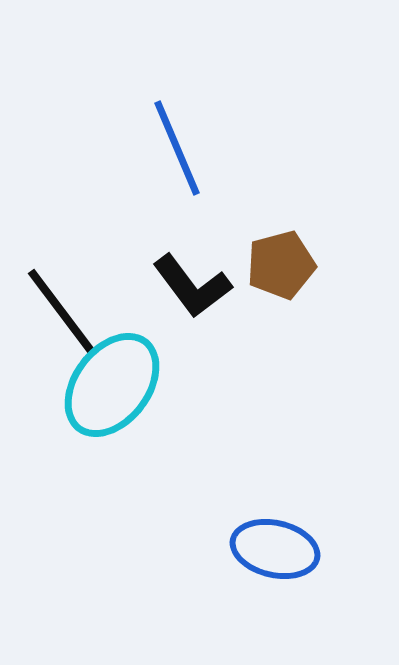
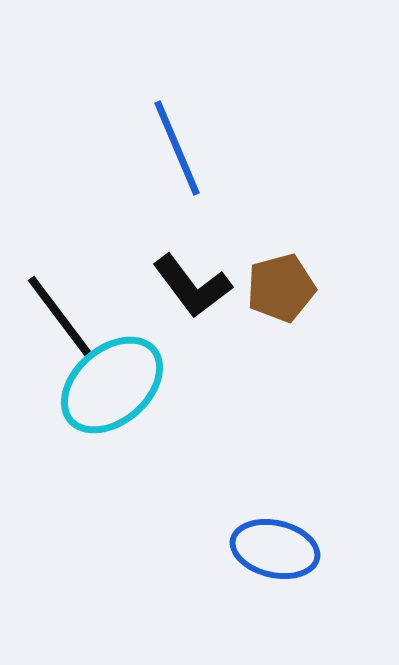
brown pentagon: moved 23 px down
black line: moved 7 px down
cyan ellipse: rotated 12 degrees clockwise
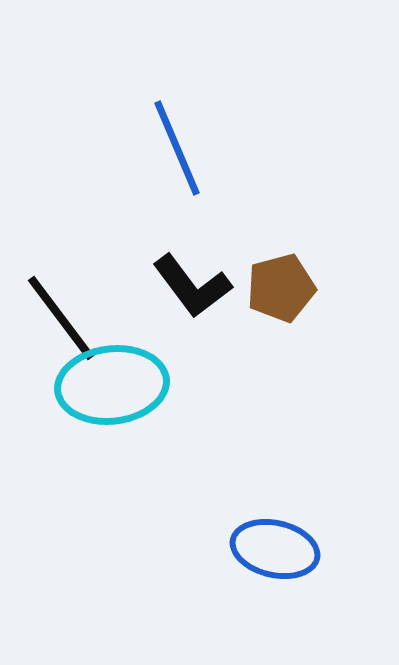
cyan ellipse: rotated 34 degrees clockwise
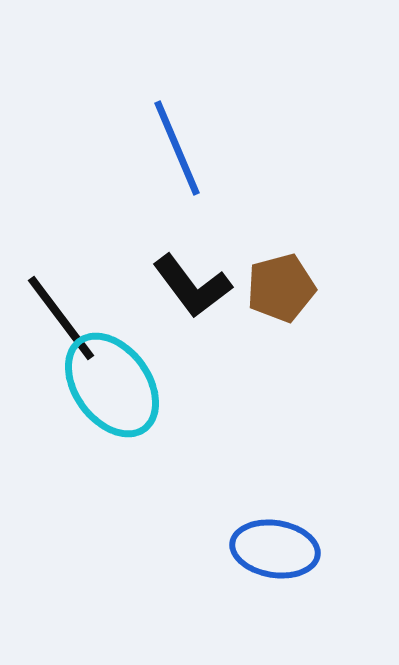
cyan ellipse: rotated 61 degrees clockwise
blue ellipse: rotated 4 degrees counterclockwise
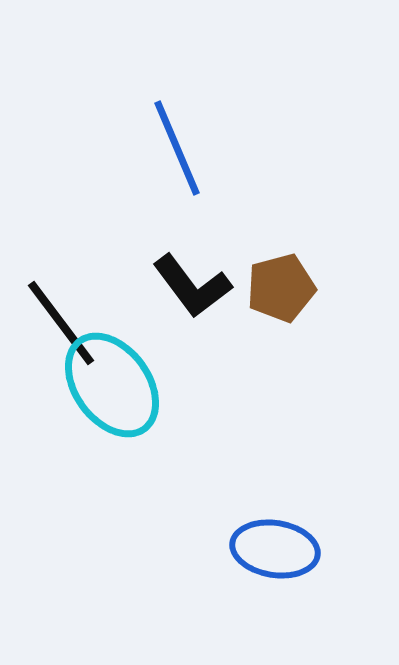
black line: moved 5 px down
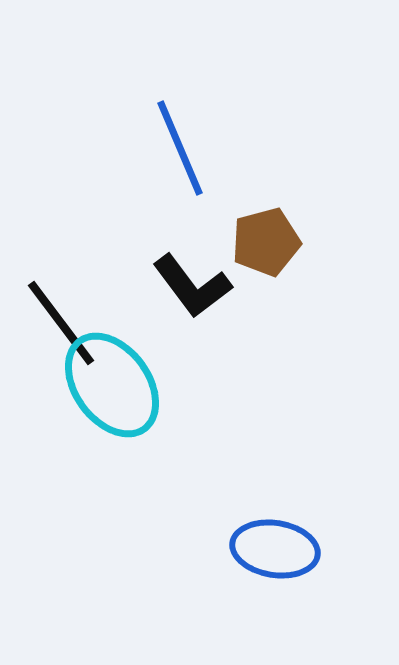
blue line: moved 3 px right
brown pentagon: moved 15 px left, 46 px up
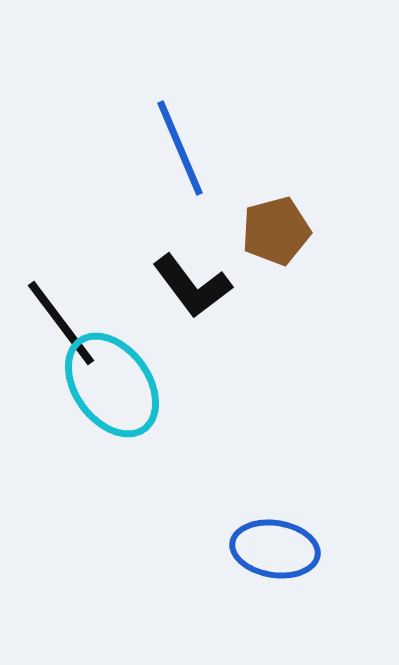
brown pentagon: moved 10 px right, 11 px up
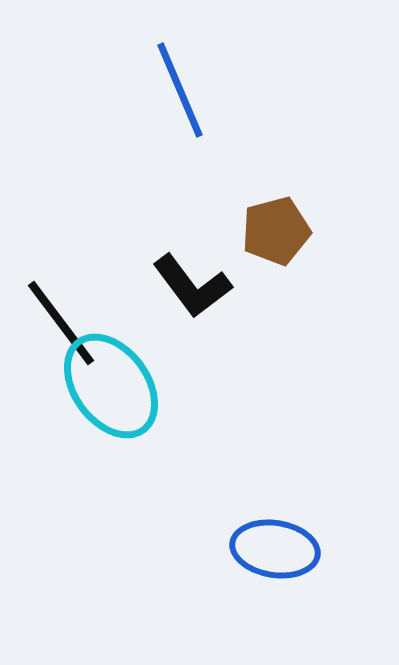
blue line: moved 58 px up
cyan ellipse: moved 1 px left, 1 px down
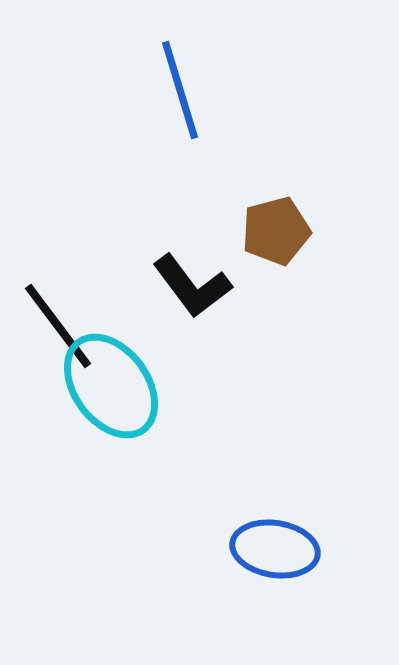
blue line: rotated 6 degrees clockwise
black line: moved 3 px left, 3 px down
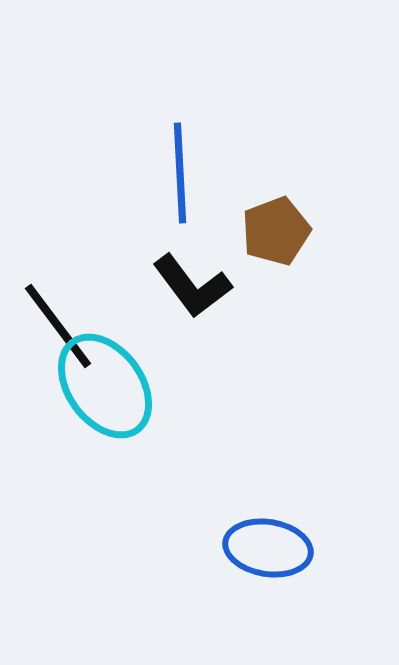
blue line: moved 83 px down; rotated 14 degrees clockwise
brown pentagon: rotated 6 degrees counterclockwise
cyan ellipse: moved 6 px left
blue ellipse: moved 7 px left, 1 px up
